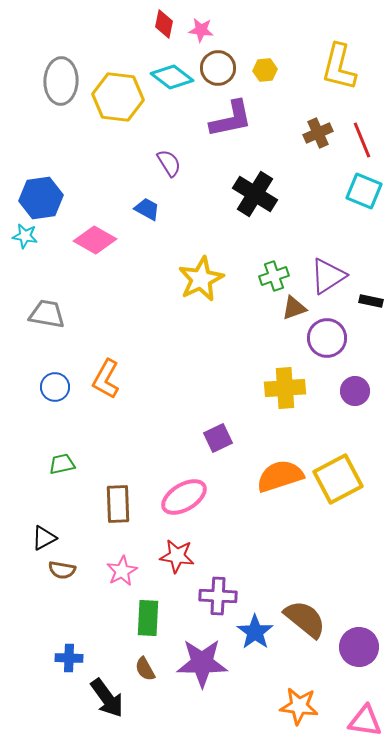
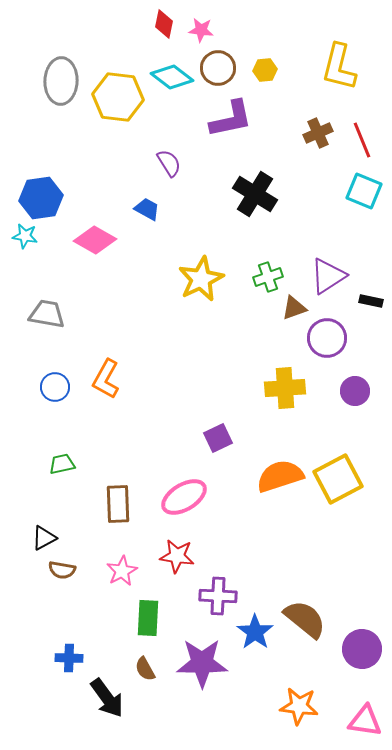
green cross at (274, 276): moved 6 px left, 1 px down
purple circle at (359, 647): moved 3 px right, 2 px down
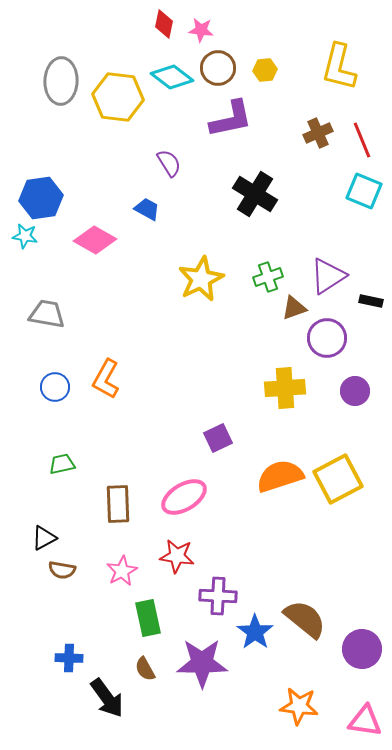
green rectangle at (148, 618): rotated 15 degrees counterclockwise
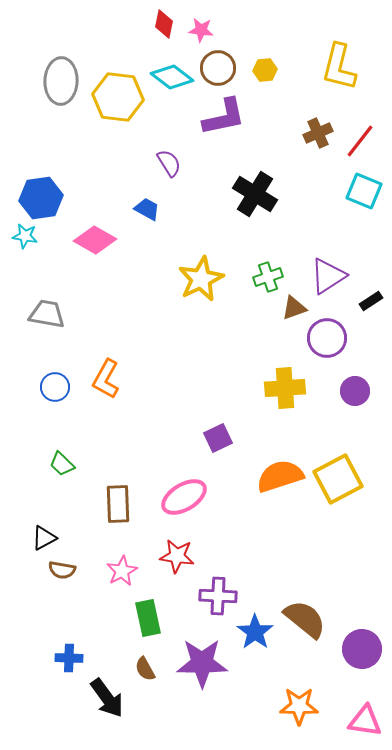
purple L-shape at (231, 119): moved 7 px left, 2 px up
red line at (362, 140): moved 2 px left, 1 px down; rotated 60 degrees clockwise
black rectangle at (371, 301): rotated 45 degrees counterclockwise
green trapezoid at (62, 464): rotated 124 degrees counterclockwise
orange star at (299, 706): rotated 6 degrees counterclockwise
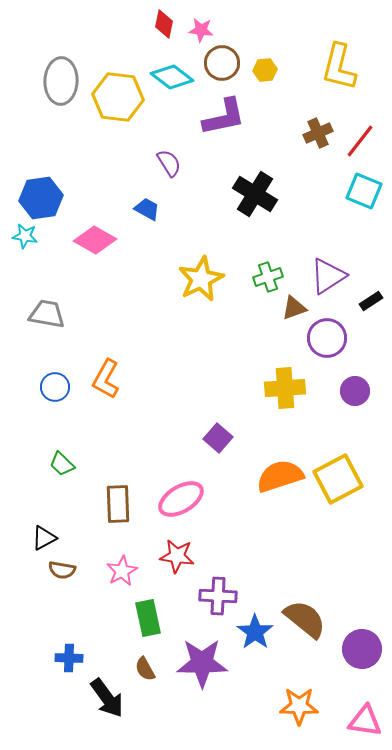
brown circle at (218, 68): moved 4 px right, 5 px up
purple square at (218, 438): rotated 24 degrees counterclockwise
pink ellipse at (184, 497): moved 3 px left, 2 px down
